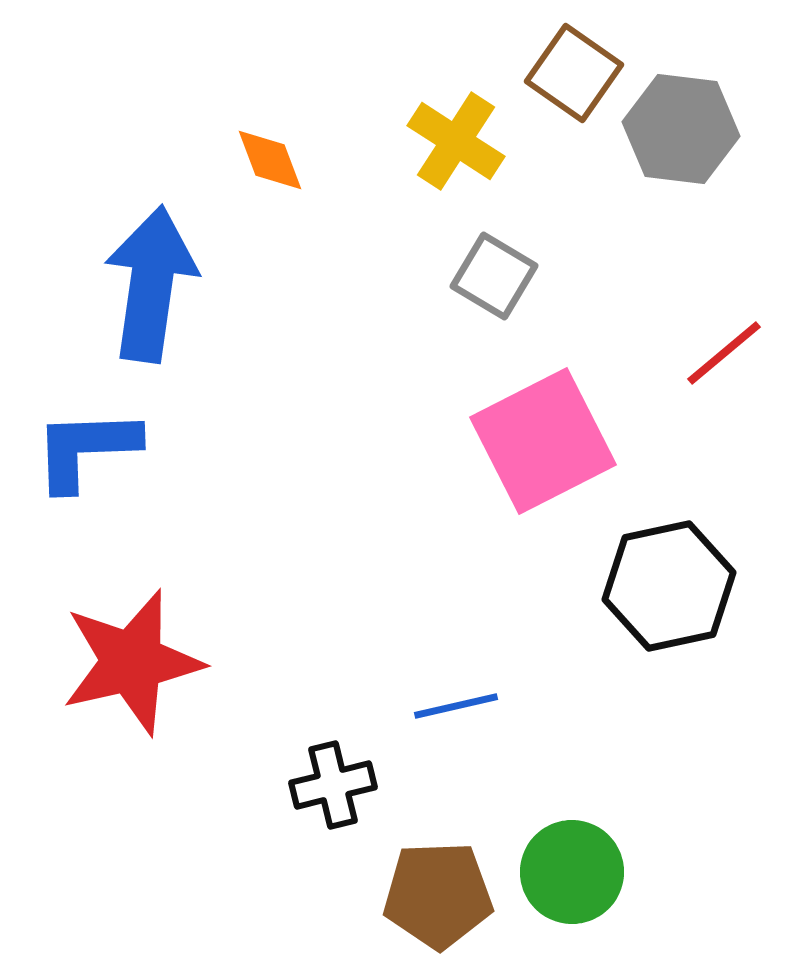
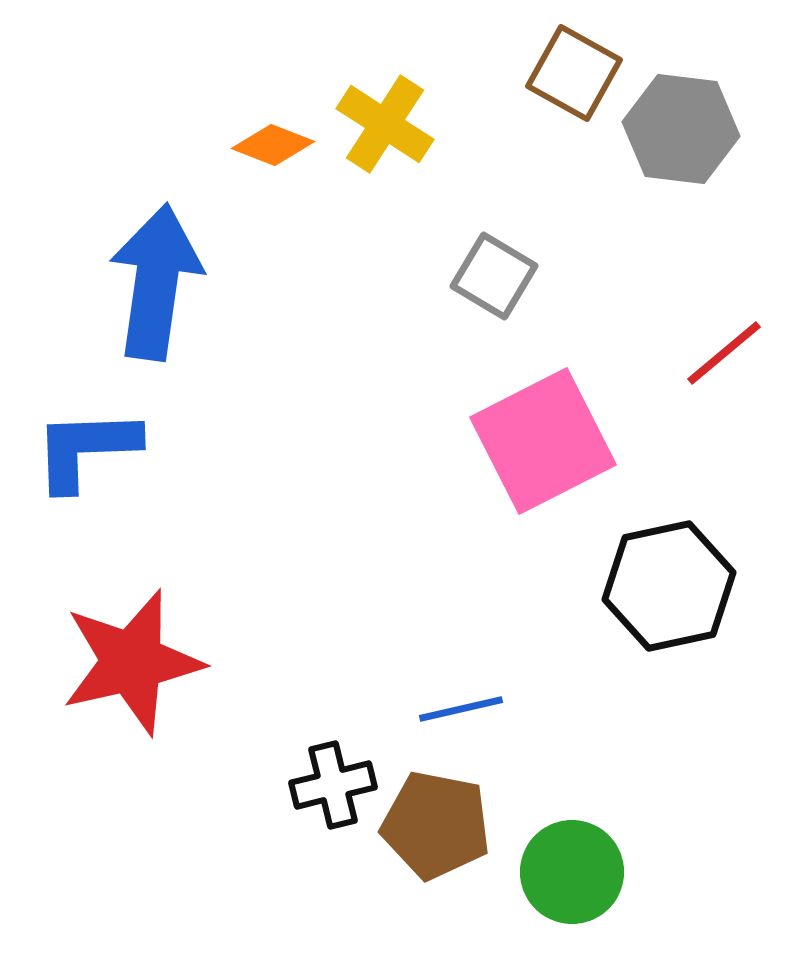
brown square: rotated 6 degrees counterclockwise
yellow cross: moved 71 px left, 17 px up
orange diamond: moved 3 px right, 15 px up; rotated 48 degrees counterclockwise
blue arrow: moved 5 px right, 2 px up
blue line: moved 5 px right, 3 px down
brown pentagon: moved 2 px left, 70 px up; rotated 13 degrees clockwise
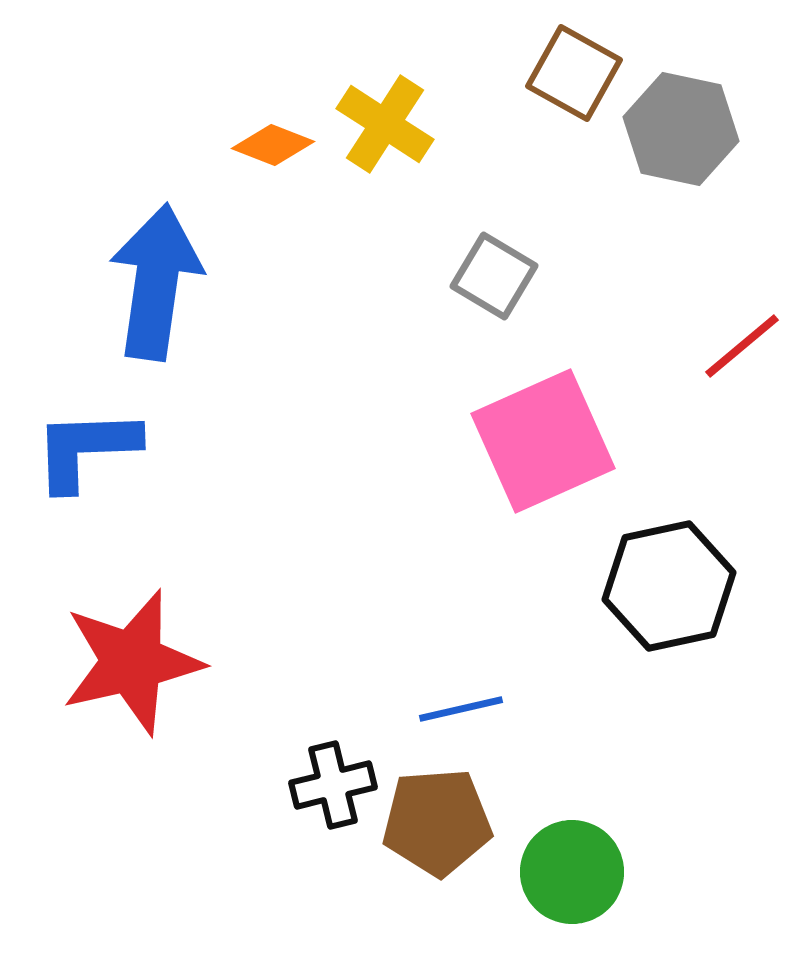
gray hexagon: rotated 5 degrees clockwise
red line: moved 18 px right, 7 px up
pink square: rotated 3 degrees clockwise
brown pentagon: moved 1 px right, 3 px up; rotated 15 degrees counterclockwise
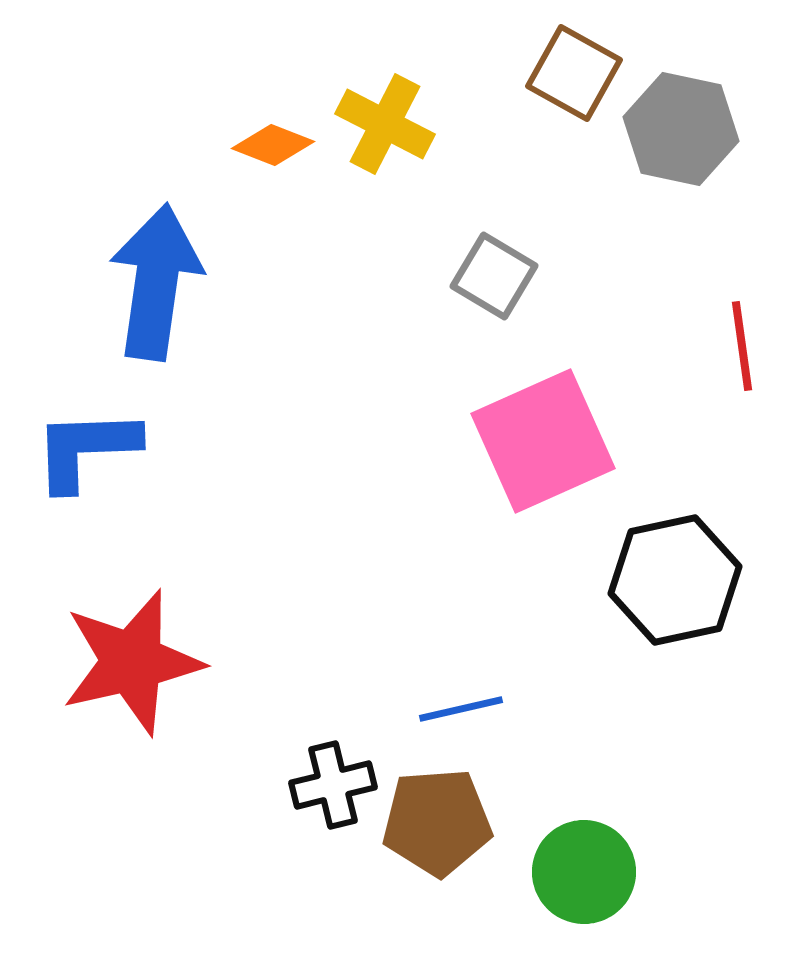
yellow cross: rotated 6 degrees counterclockwise
red line: rotated 58 degrees counterclockwise
black hexagon: moved 6 px right, 6 px up
green circle: moved 12 px right
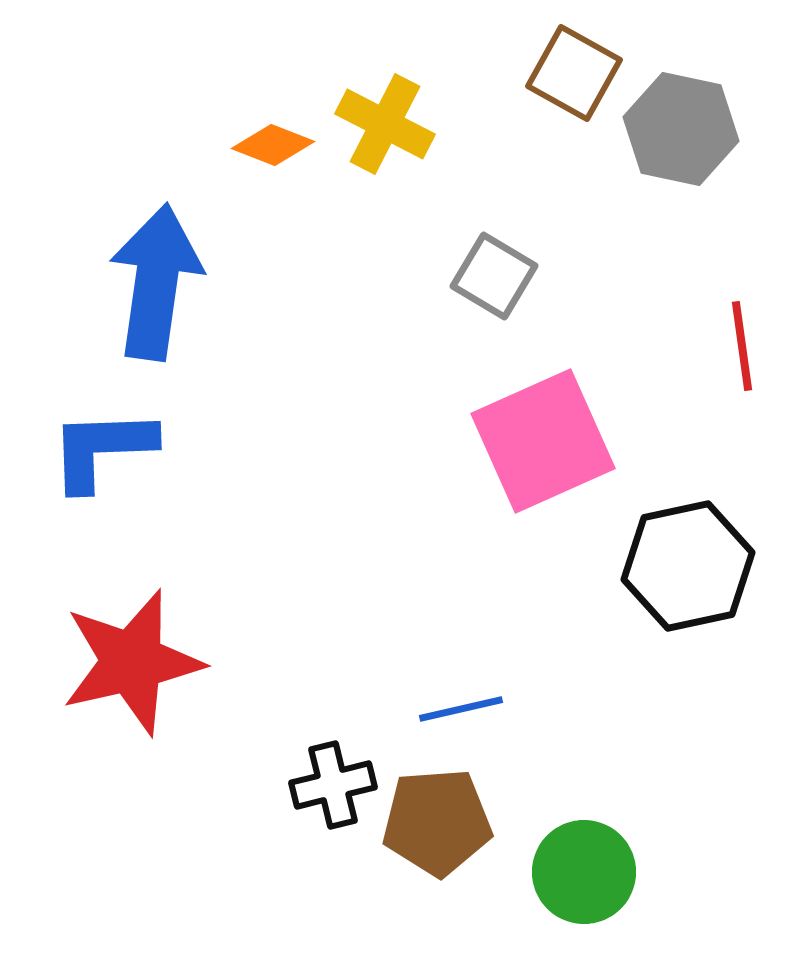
blue L-shape: moved 16 px right
black hexagon: moved 13 px right, 14 px up
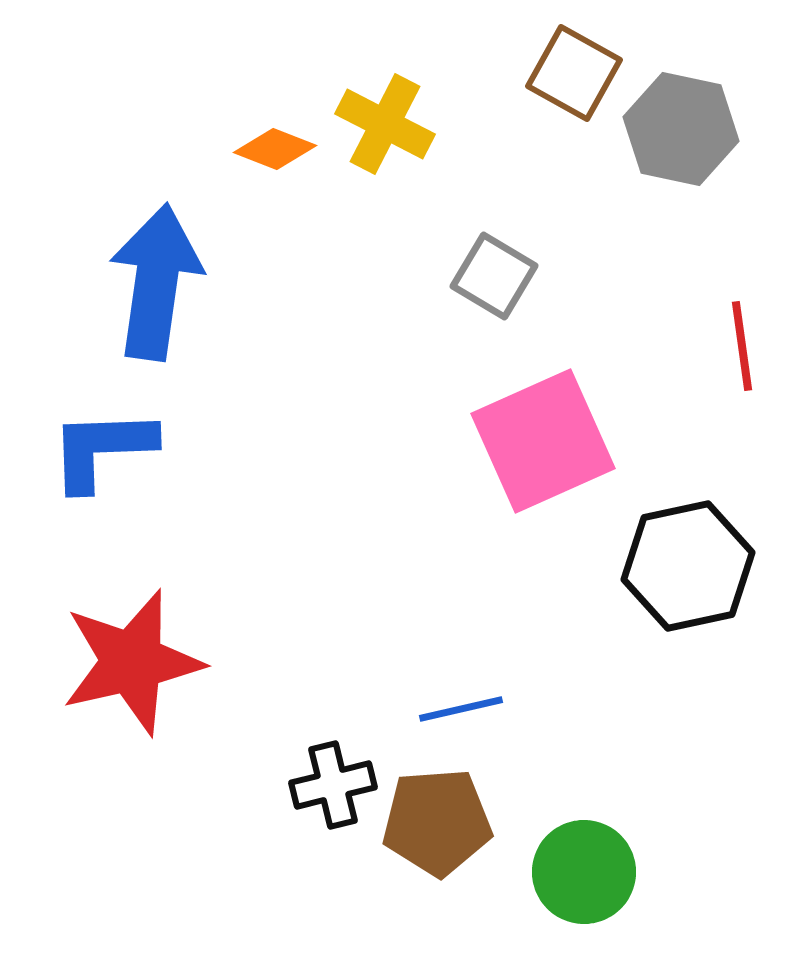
orange diamond: moved 2 px right, 4 px down
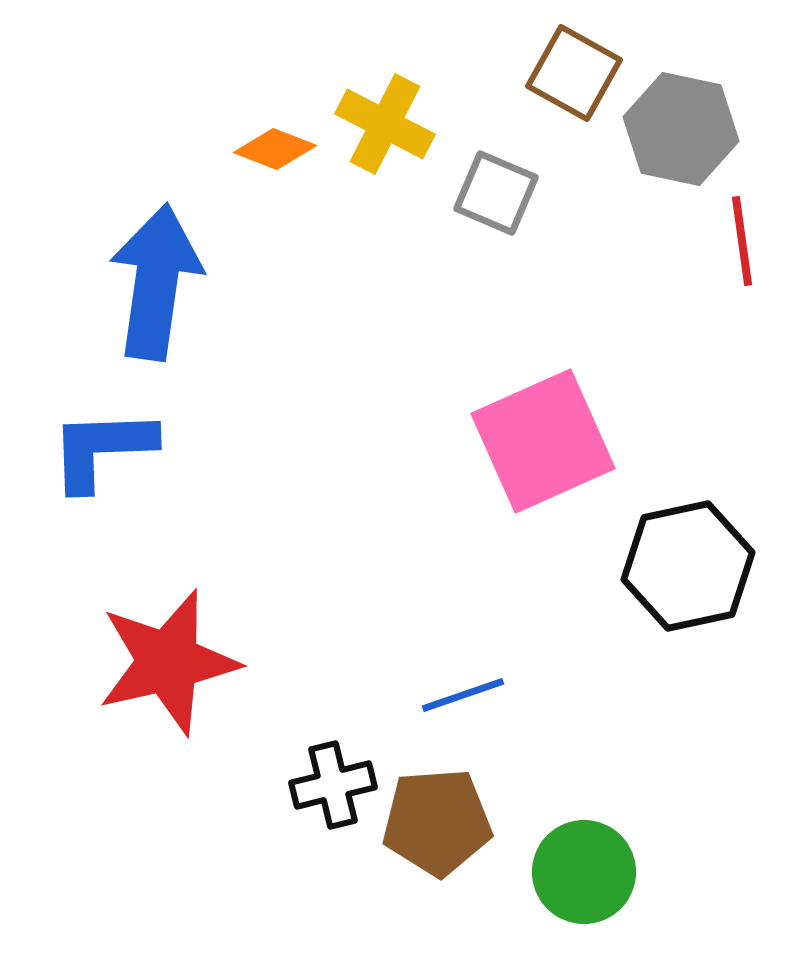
gray square: moved 2 px right, 83 px up; rotated 8 degrees counterclockwise
red line: moved 105 px up
red star: moved 36 px right
blue line: moved 2 px right, 14 px up; rotated 6 degrees counterclockwise
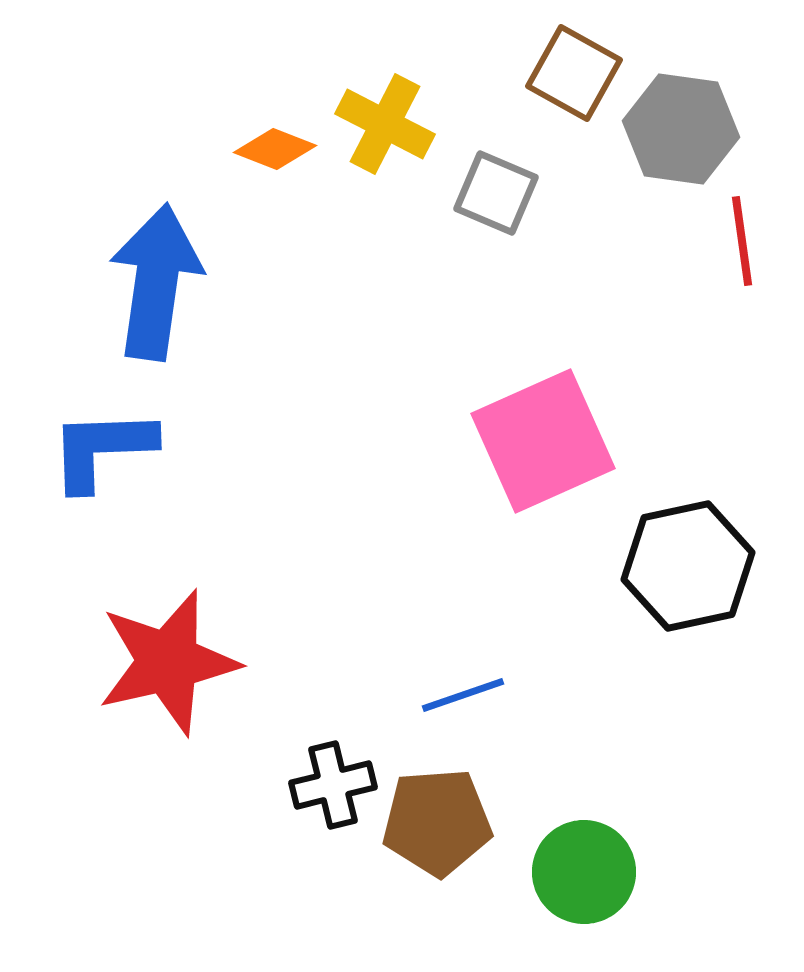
gray hexagon: rotated 4 degrees counterclockwise
